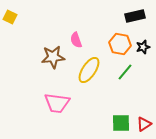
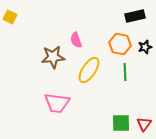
black star: moved 2 px right
green line: rotated 42 degrees counterclockwise
red triangle: rotated 21 degrees counterclockwise
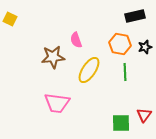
yellow square: moved 2 px down
red triangle: moved 9 px up
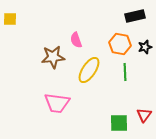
yellow square: rotated 24 degrees counterclockwise
green square: moved 2 px left
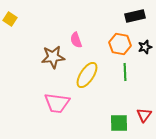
yellow square: rotated 32 degrees clockwise
yellow ellipse: moved 2 px left, 5 px down
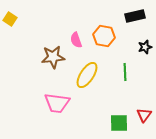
orange hexagon: moved 16 px left, 8 px up
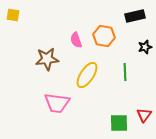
yellow square: moved 3 px right, 4 px up; rotated 24 degrees counterclockwise
brown star: moved 6 px left, 2 px down
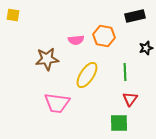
pink semicircle: rotated 77 degrees counterclockwise
black star: moved 1 px right, 1 px down
red triangle: moved 14 px left, 16 px up
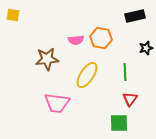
orange hexagon: moved 3 px left, 2 px down
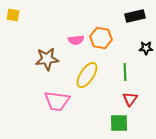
black star: rotated 16 degrees clockwise
pink trapezoid: moved 2 px up
